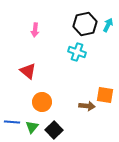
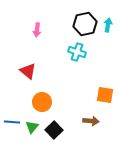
cyan arrow: rotated 16 degrees counterclockwise
pink arrow: moved 2 px right
brown arrow: moved 4 px right, 15 px down
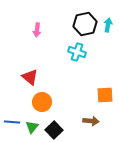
red triangle: moved 2 px right, 6 px down
orange square: rotated 12 degrees counterclockwise
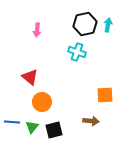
black square: rotated 30 degrees clockwise
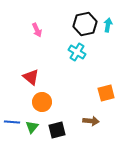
pink arrow: rotated 32 degrees counterclockwise
cyan cross: rotated 12 degrees clockwise
red triangle: moved 1 px right
orange square: moved 1 px right, 2 px up; rotated 12 degrees counterclockwise
black square: moved 3 px right
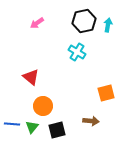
black hexagon: moved 1 px left, 3 px up
pink arrow: moved 7 px up; rotated 80 degrees clockwise
orange circle: moved 1 px right, 4 px down
blue line: moved 2 px down
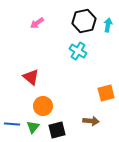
cyan cross: moved 1 px right, 1 px up
green triangle: moved 1 px right
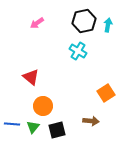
orange square: rotated 18 degrees counterclockwise
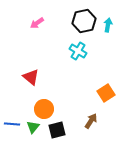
orange circle: moved 1 px right, 3 px down
brown arrow: rotated 63 degrees counterclockwise
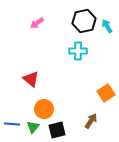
cyan arrow: moved 1 px left, 1 px down; rotated 40 degrees counterclockwise
cyan cross: rotated 30 degrees counterclockwise
red triangle: moved 2 px down
